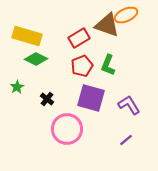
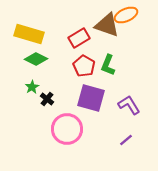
yellow rectangle: moved 2 px right, 2 px up
red pentagon: moved 2 px right; rotated 20 degrees counterclockwise
green star: moved 15 px right
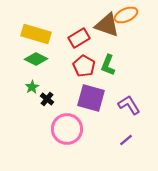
yellow rectangle: moved 7 px right
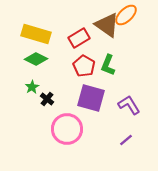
orange ellipse: rotated 20 degrees counterclockwise
brown triangle: rotated 16 degrees clockwise
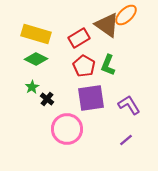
purple square: rotated 24 degrees counterclockwise
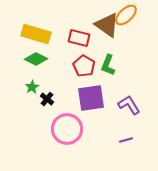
red rectangle: rotated 45 degrees clockwise
purple line: rotated 24 degrees clockwise
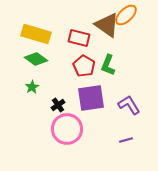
green diamond: rotated 10 degrees clockwise
black cross: moved 11 px right, 6 px down; rotated 16 degrees clockwise
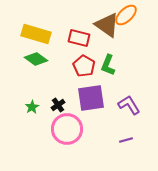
green star: moved 20 px down
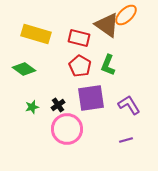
green diamond: moved 12 px left, 10 px down
red pentagon: moved 4 px left
green star: rotated 16 degrees clockwise
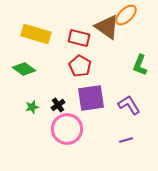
brown triangle: moved 2 px down
green L-shape: moved 32 px right
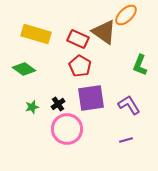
brown triangle: moved 3 px left, 5 px down
red rectangle: moved 1 px left, 1 px down; rotated 10 degrees clockwise
black cross: moved 1 px up
